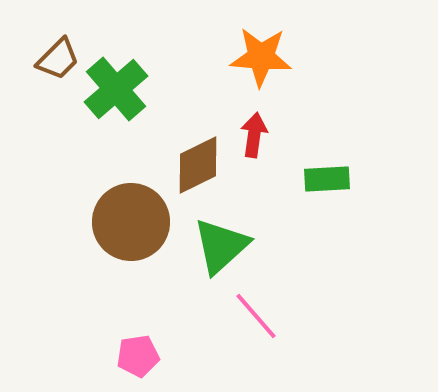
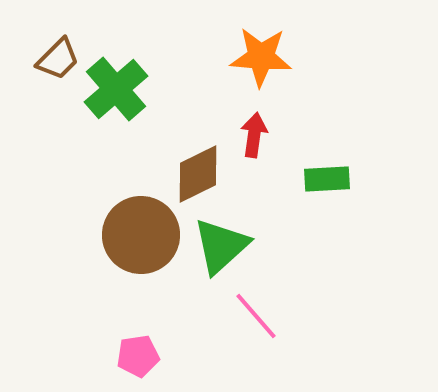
brown diamond: moved 9 px down
brown circle: moved 10 px right, 13 px down
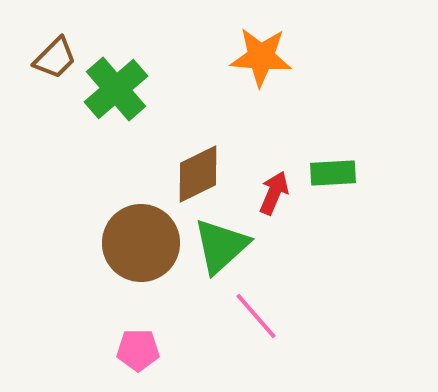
brown trapezoid: moved 3 px left, 1 px up
red arrow: moved 20 px right, 58 px down; rotated 15 degrees clockwise
green rectangle: moved 6 px right, 6 px up
brown circle: moved 8 px down
pink pentagon: moved 6 px up; rotated 9 degrees clockwise
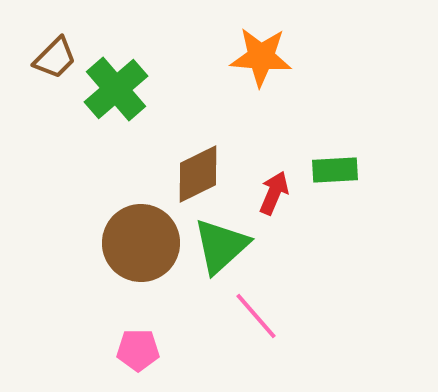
green rectangle: moved 2 px right, 3 px up
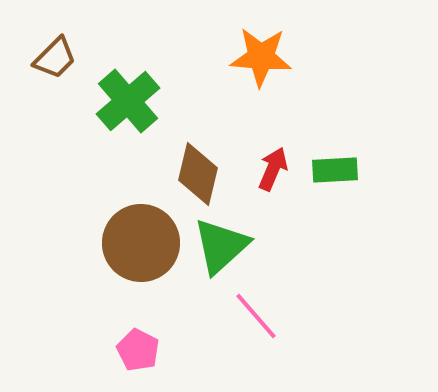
green cross: moved 12 px right, 12 px down
brown diamond: rotated 50 degrees counterclockwise
red arrow: moved 1 px left, 24 px up
pink pentagon: rotated 27 degrees clockwise
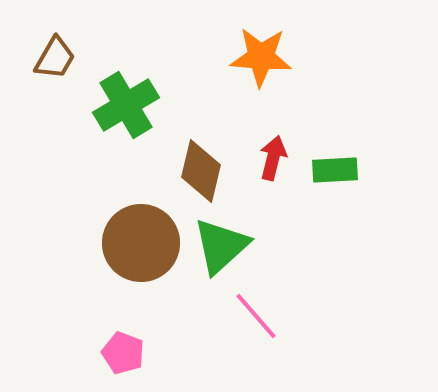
brown trapezoid: rotated 15 degrees counterclockwise
green cross: moved 2 px left, 4 px down; rotated 10 degrees clockwise
red arrow: moved 11 px up; rotated 9 degrees counterclockwise
brown diamond: moved 3 px right, 3 px up
pink pentagon: moved 15 px left, 3 px down; rotated 6 degrees counterclockwise
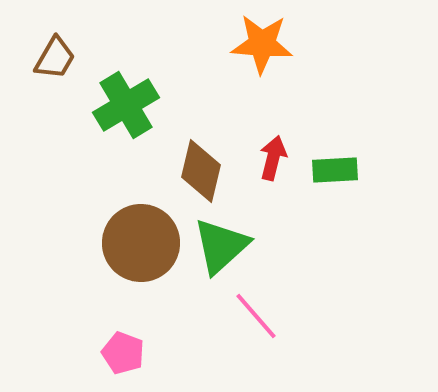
orange star: moved 1 px right, 13 px up
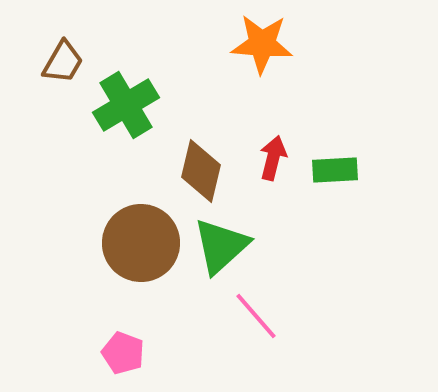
brown trapezoid: moved 8 px right, 4 px down
